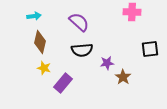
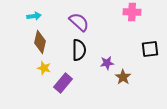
black semicircle: moved 3 px left; rotated 85 degrees counterclockwise
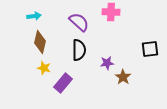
pink cross: moved 21 px left
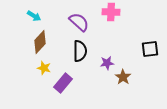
cyan arrow: rotated 40 degrees clockwise
brown diamond: rotated 30 degrees clockwise
black semicircle: moved 1 px right, 1 px down
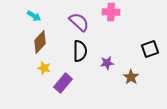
black square: rotated 12 degrees counterclockwise
brown star: moved 8 px right
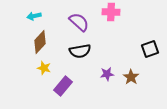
cyan arrow: rotated 136 degrees clockwise
black semicircle: rotated 80 degrees clockwise
purple star: moved 11 px down
purple rectangle: moved 3 px down
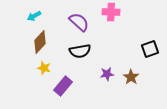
cyan arrow: rotated 16 degrees counterclockwise
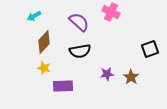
pink cross: rotated 24 degrees clockwise
brown diamond: moved 4 px right
purple rectangle: rotated 48 degrees clockwise
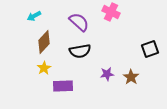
yellow star: rotated 24 degrees clockwise
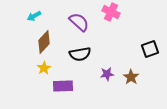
black semicircle: moved 3 px down
